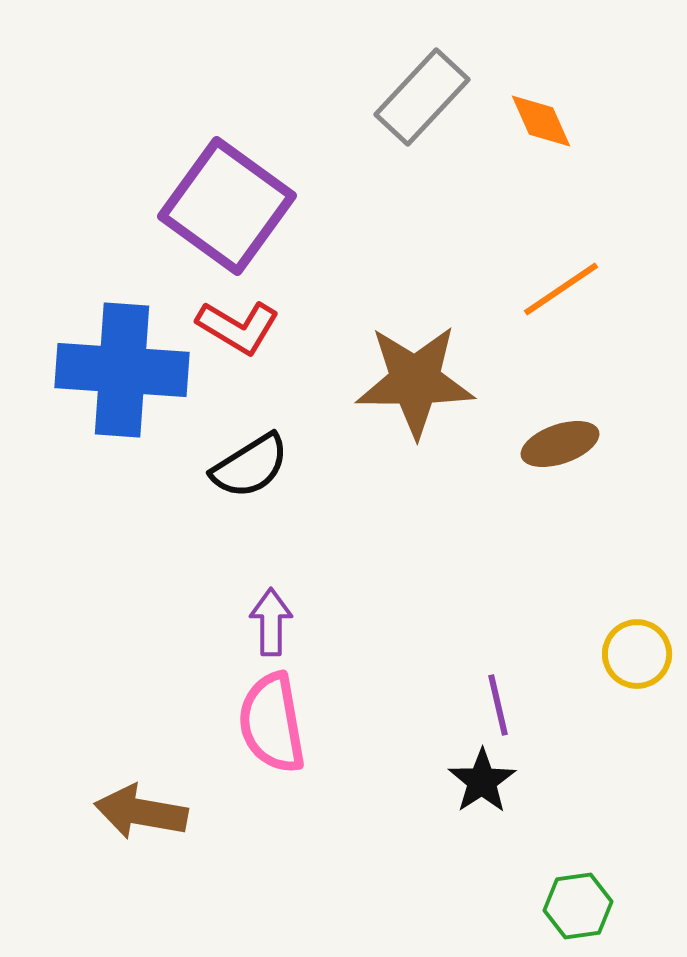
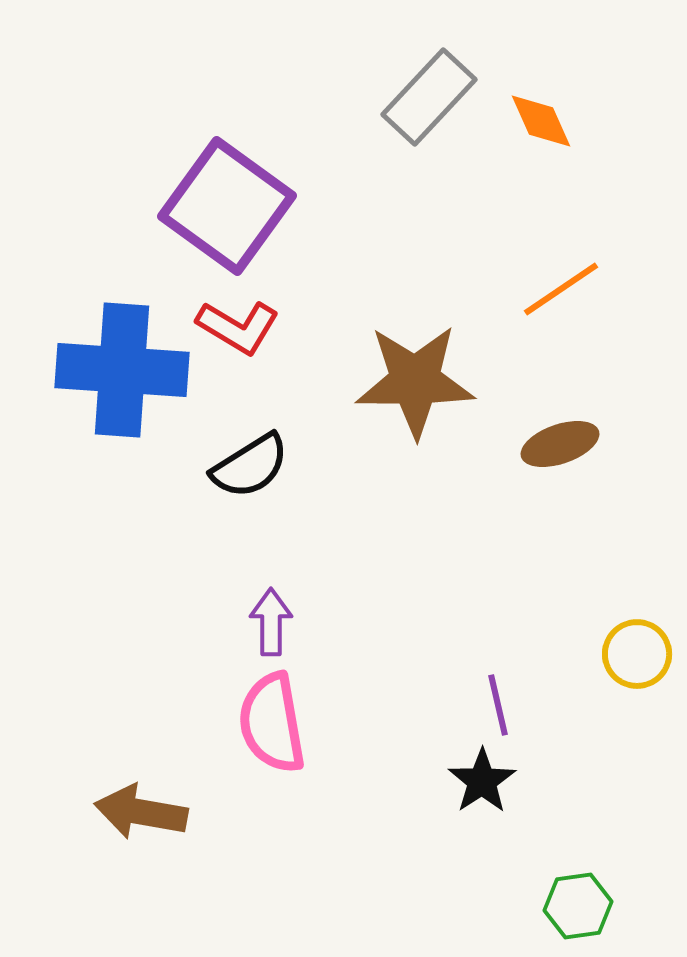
gray rectangle: moved 7 px right
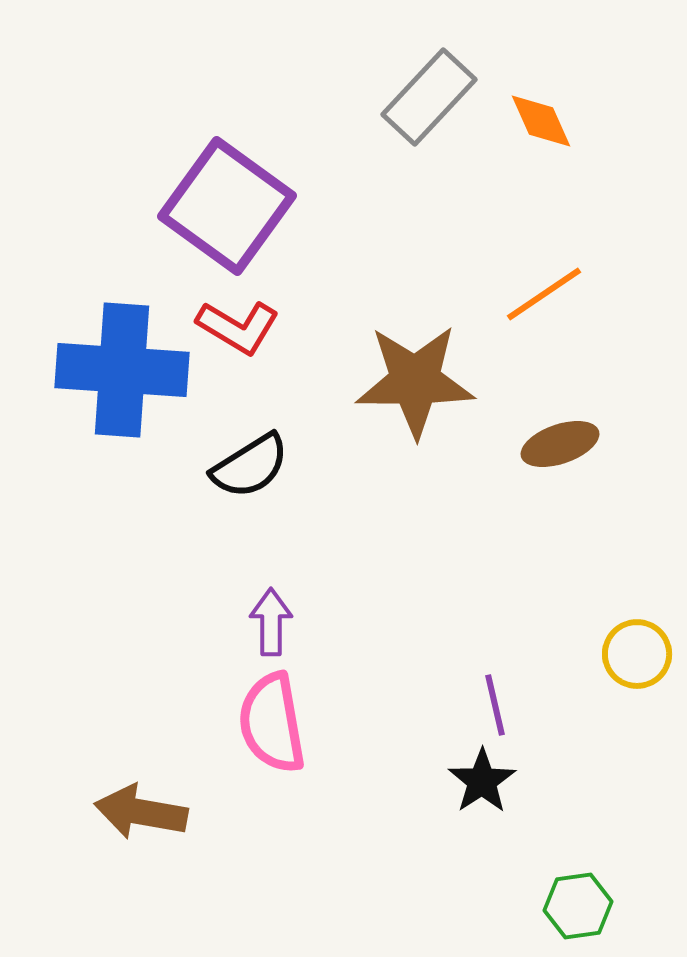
orange line: moved 17 px left, 5 px down
purple line: moved 3 px left
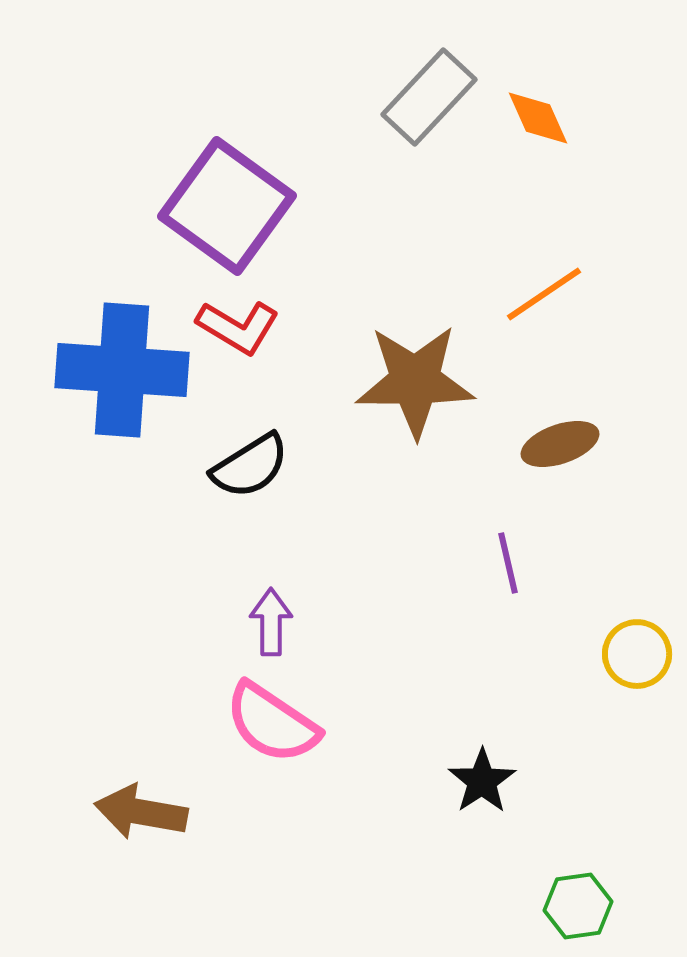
orange diamond: moved 3 px left, 3 px up
purple line: moved 13 px right, 142 px up
pink semicircle: rotated 46 degrees counterclockwise
